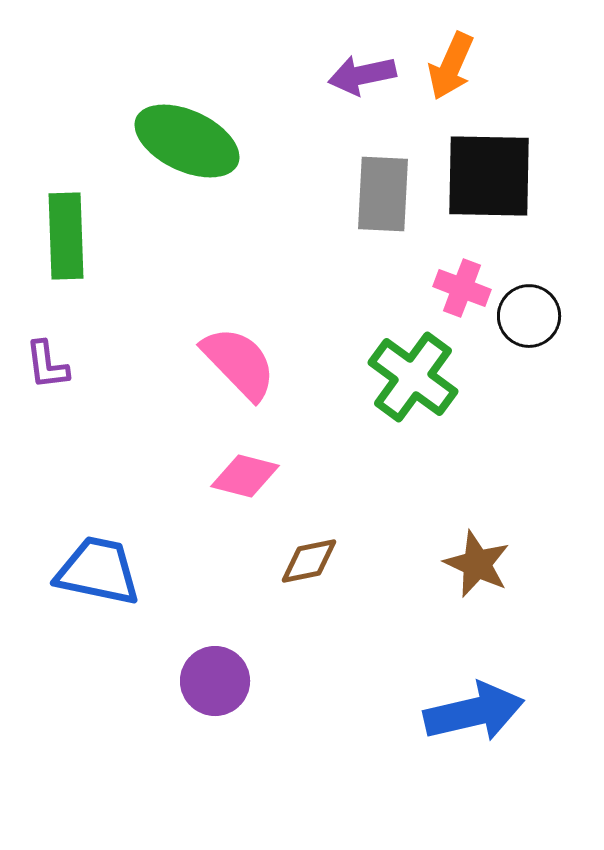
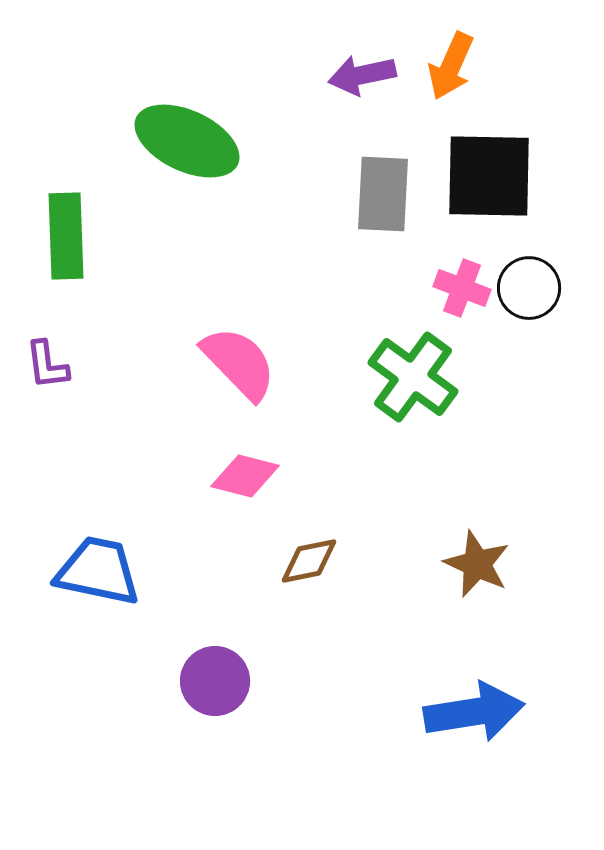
black circle: moved 28 px up
blue arrow: rotated 4 degrees clockwise
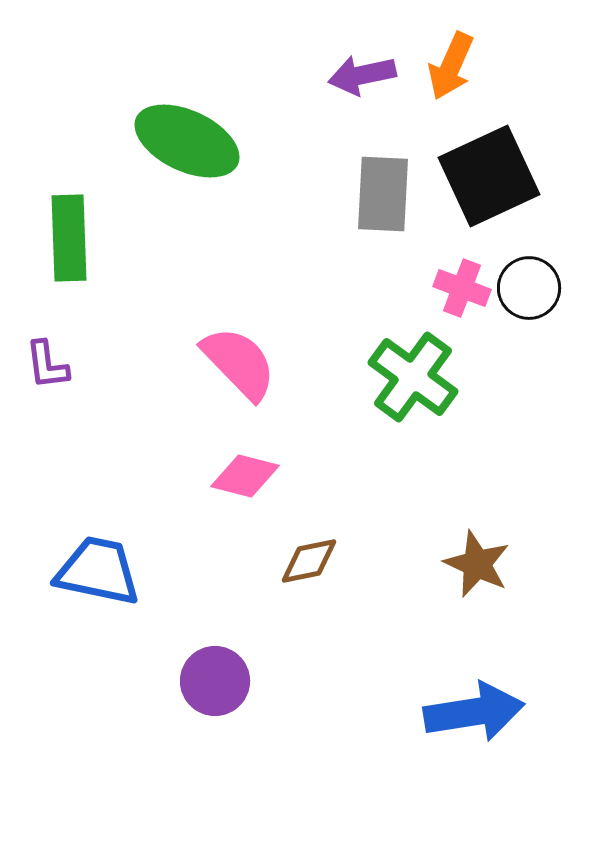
black square: rotated 26 degrees counterclockwise
green rectangle: moved 3 px right, 2 px down
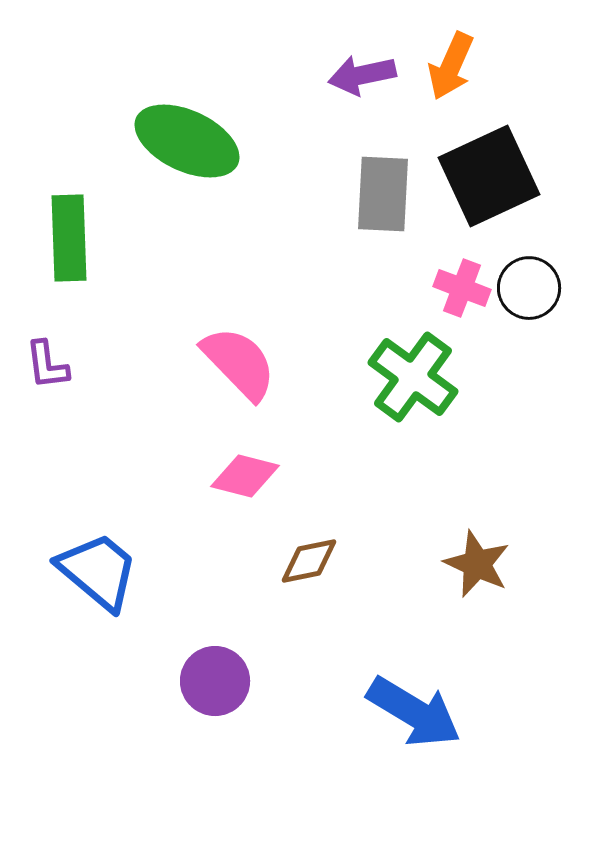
blue trapezoid: rotated 28 degrees clockwise
blue arrow: moved 60 px left; rotated 40 degrees clockwise
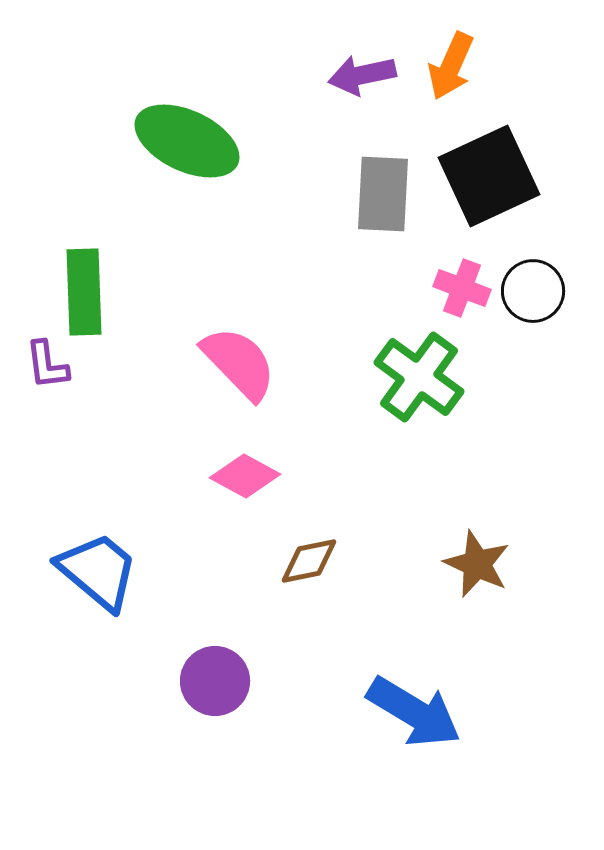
green rectangle: moved 15 px right, 54 px down
black circle: moved 4 px right, 3 px down
green cross: moved 6 px right
pink diamond: rotated 14 degrees clockwise
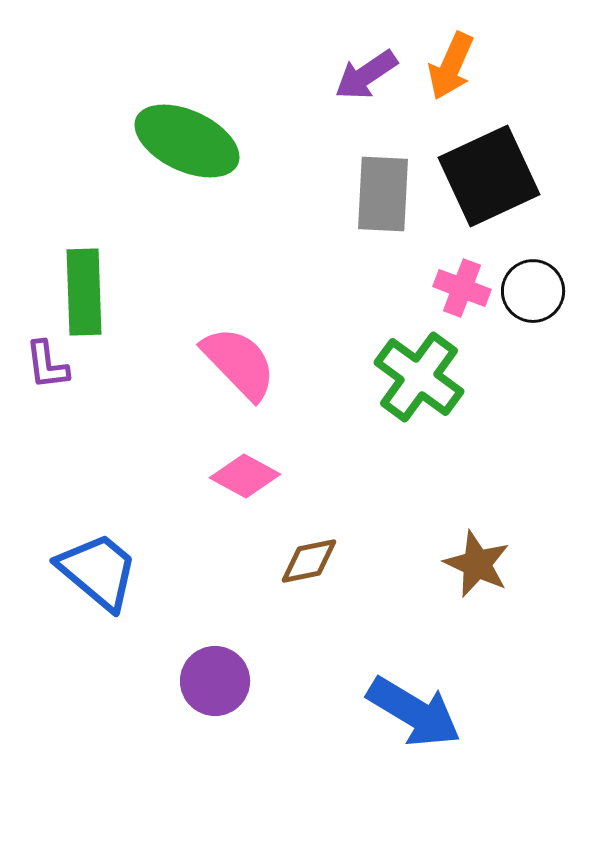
purple arrow: moved 4 px right; rotated 22 degrees counterclockwise
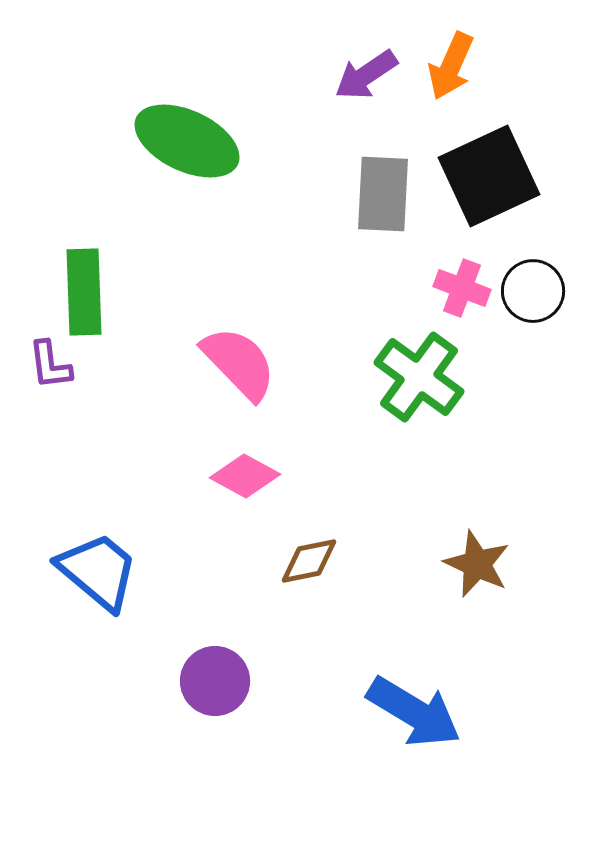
purple L-shape: moved 3 px right
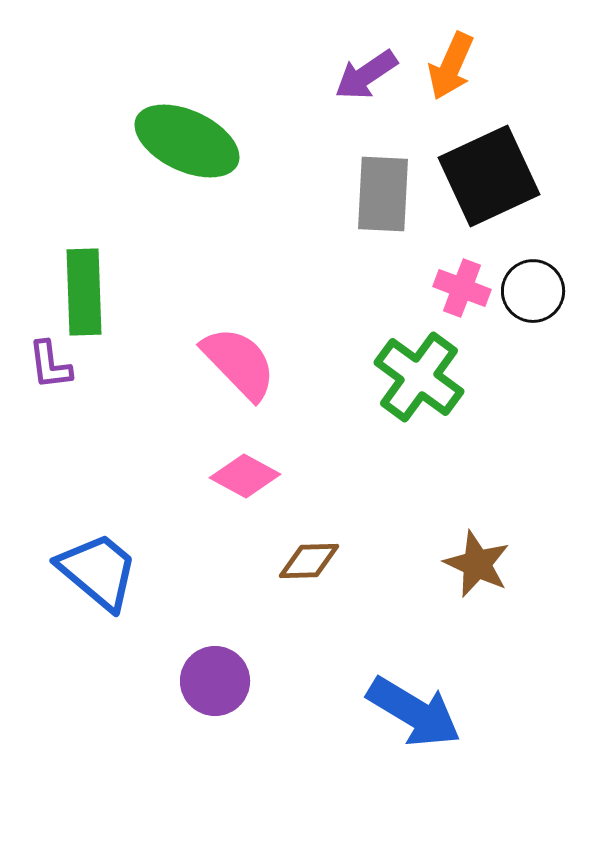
brown diamond: rotated 10 degrees clockwise
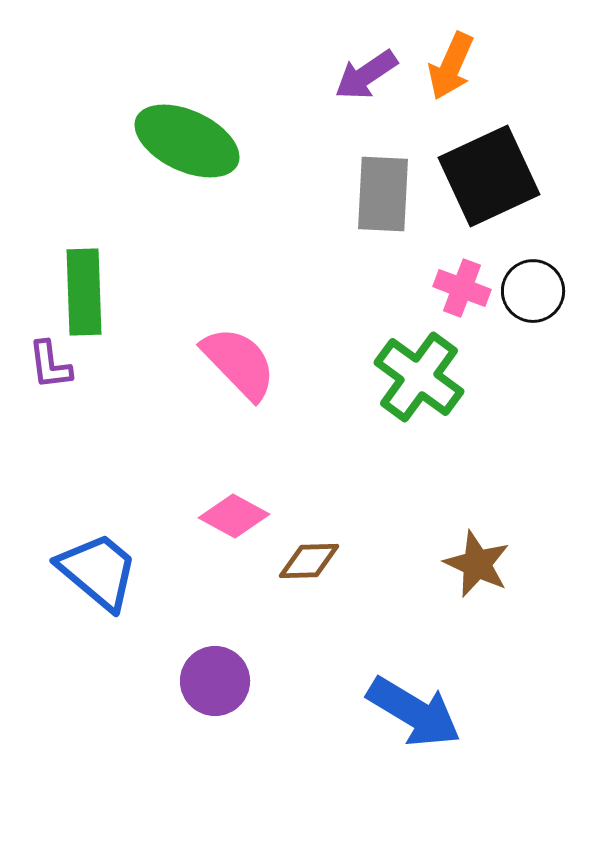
pink diamond: moved 11 px left, 40 px down
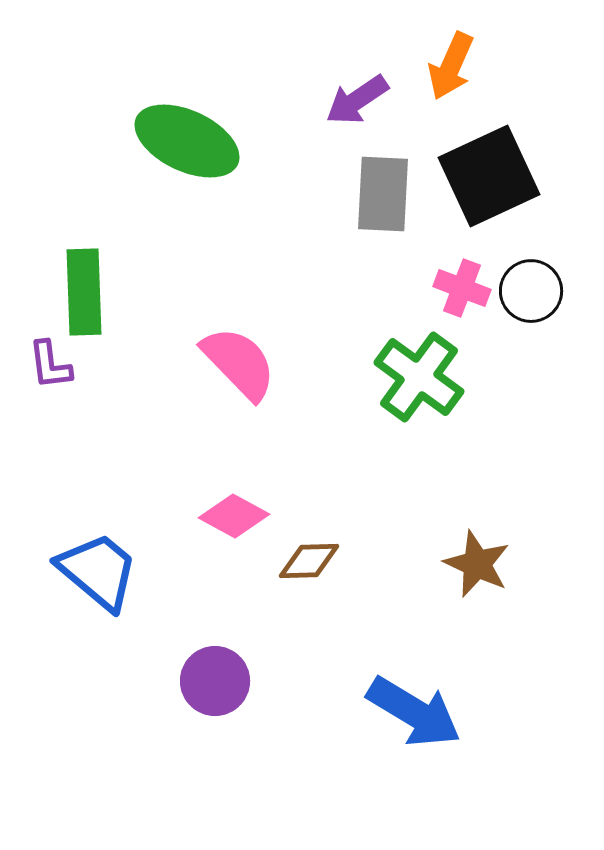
purple arrow: moved 9 px left, 25 px down
black circle: moved 2 px left
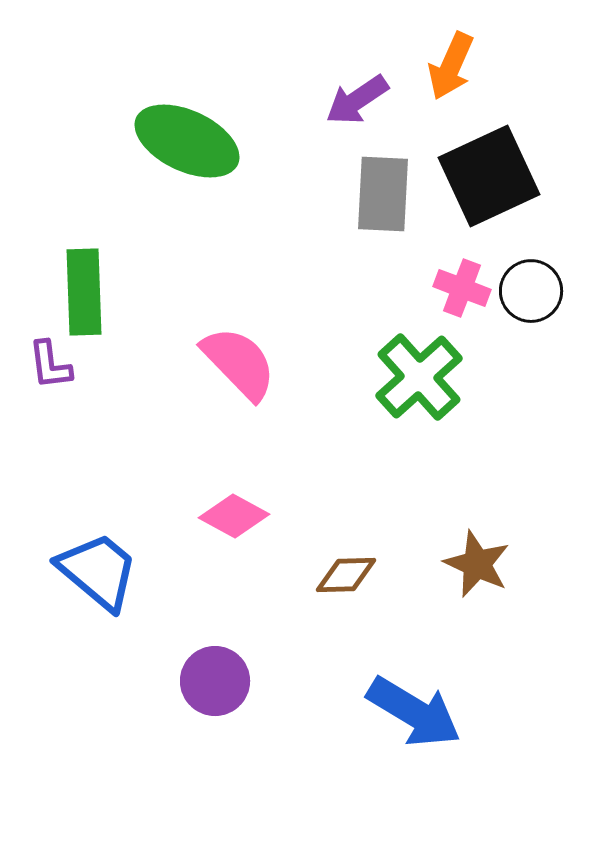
green cross: rotated 12 degrees clockwise
brown diamond: moved 37 px right, 14 px down
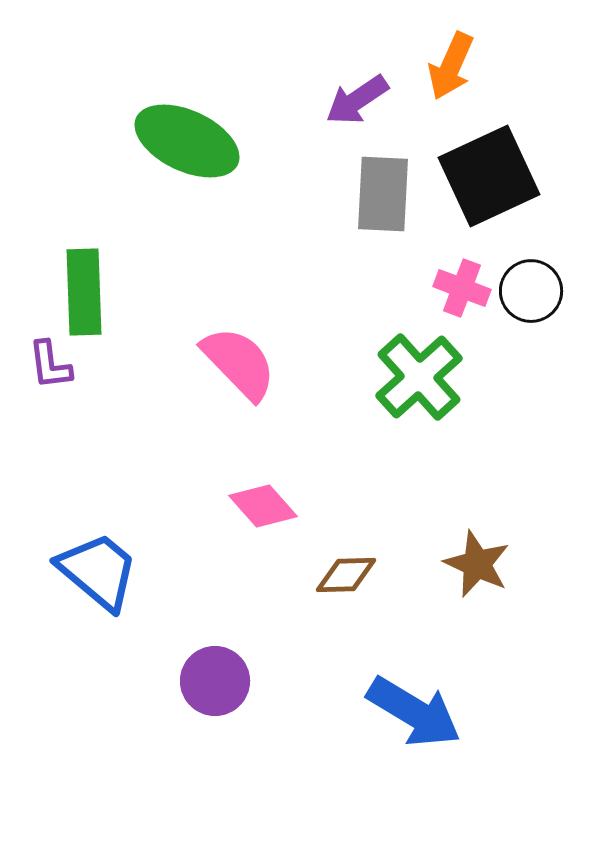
pink diamond: moved 29 px right, 10 px up; rotated 20 degrees clockwise
